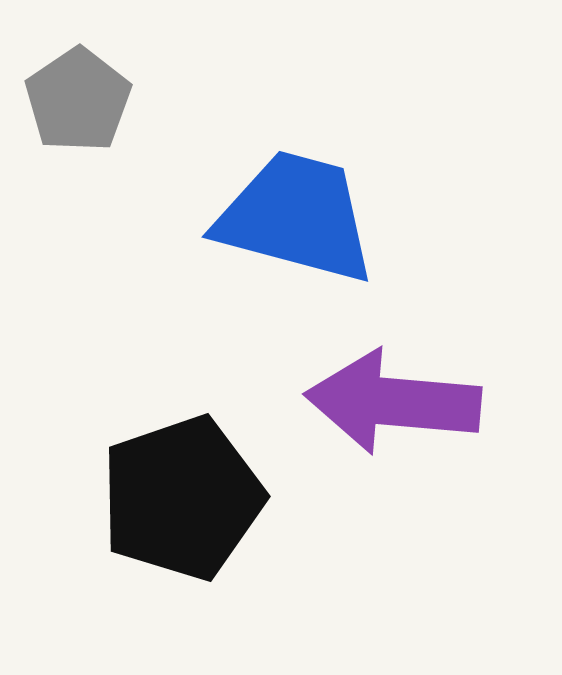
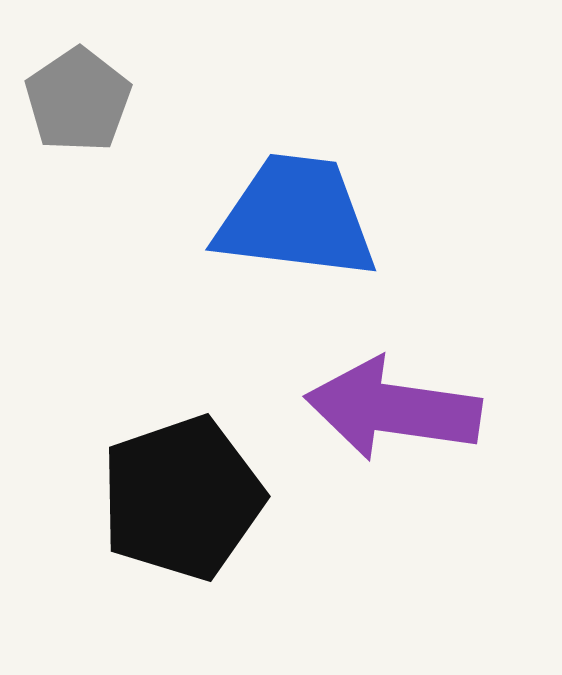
blue trapezoid: rotated 8 degrees counterclockwise
purple arrow: moved 7 px down; rotated 3 degrees clockwise
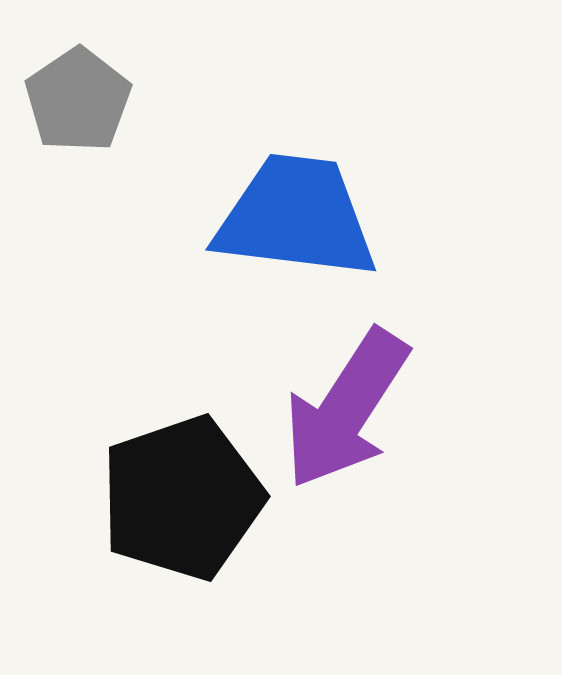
purple arrow: moved 47 px left; rotated 65 degrees counterclockwise
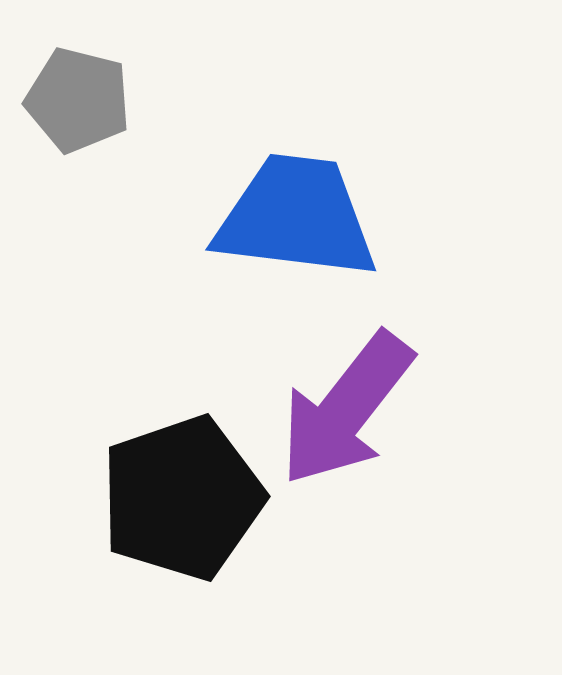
gray pentagon: rotated 24 degrees counterclockwise
purple arrow: rotated 5 degrees clockwise
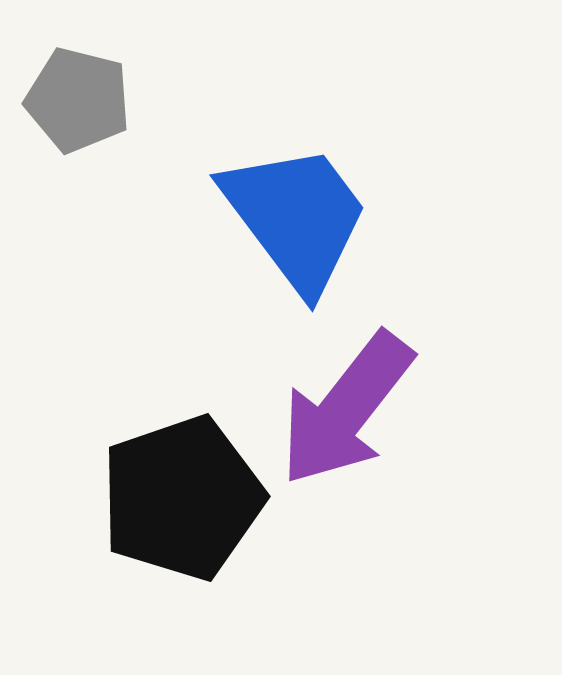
blue trapezoid: rotated 46 degrees clockwise
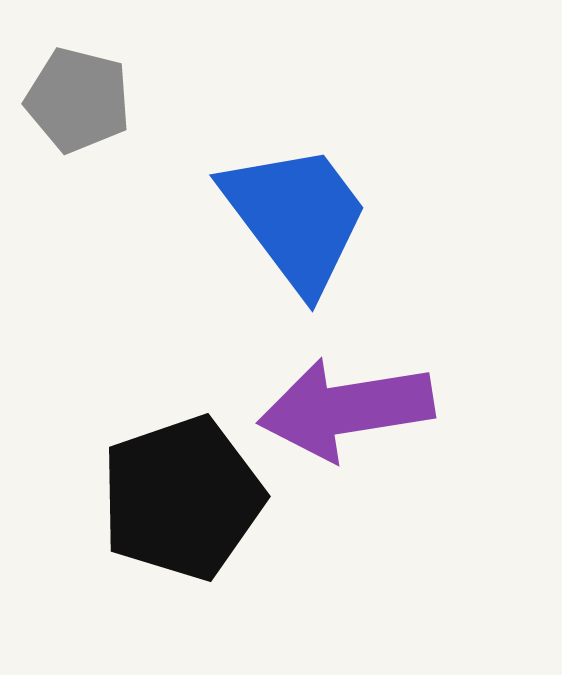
purple arrow: rotated 43 degrees clockwise
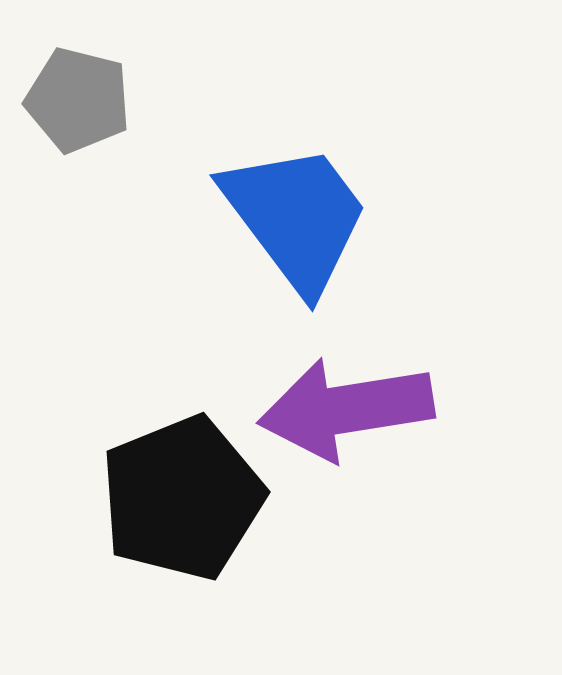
black pentagon: rotated 3 degrees counterclockwise
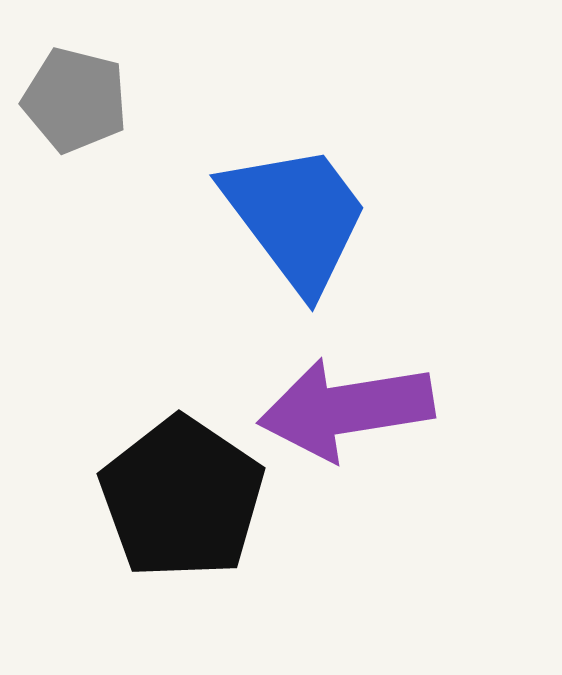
gray pentagon: moved 3 px left
black pentagon: rotated 16 degrees counterclockwise
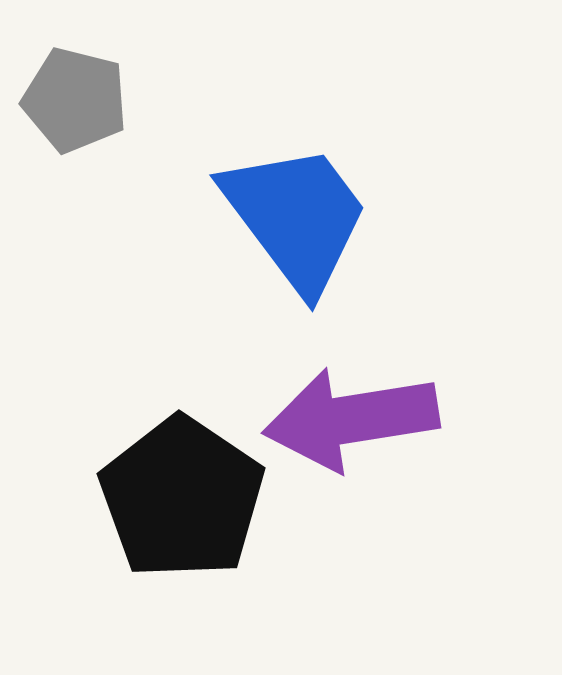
purple arrow: moved 5 px right, 10 px down
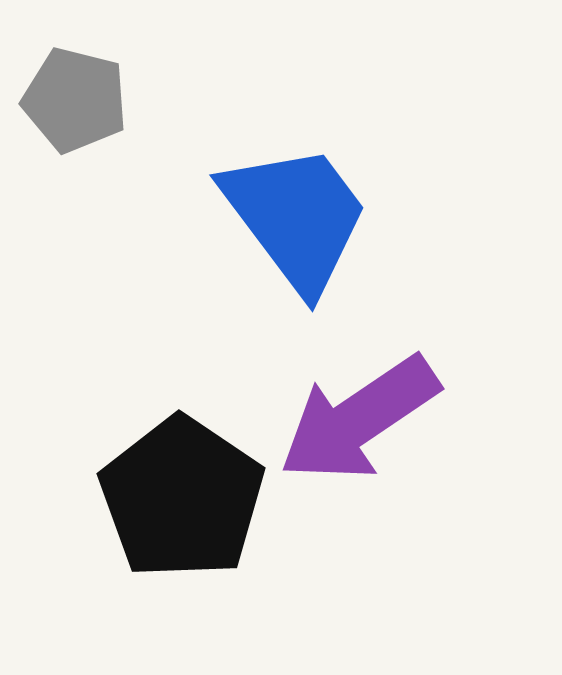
purple arrow: moved 8 px right; rotated 25 degrees counterclockwise
